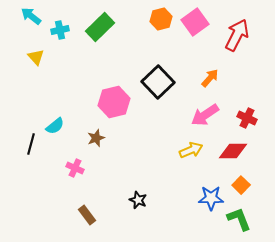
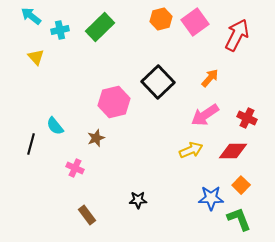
cyan semicircle: rotated 90 degrees clockwise
black star: rotated 24 degrees counterclockwise
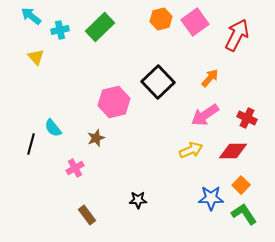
cyan semicircle: moved 2 px left, 2 px down
pink cross: rotated 36 degrees clockwise
green L-shape: moved 5 px right, 5 px up; rotated 12 degrees counterclockwise
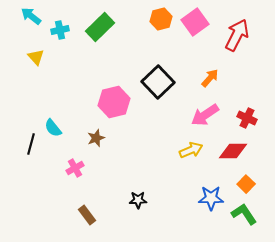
orange square: moved 5 px right, 1 px up
